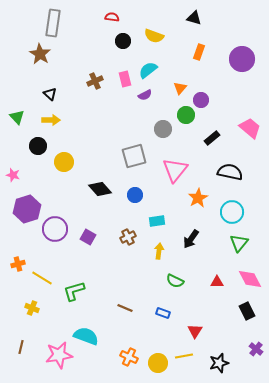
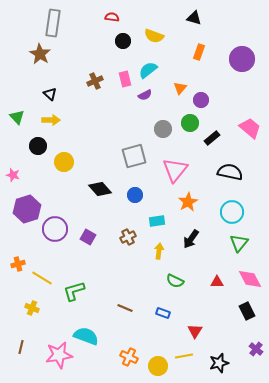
green circle at (186, 115): moved 4 px right, 8 px down
orange star at (198, 198): moved 10 px left, 4 px down
yellow circle at (158, 363): moved 3 px down
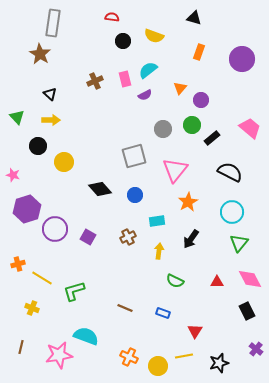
green circle at (190, 123): moved 2 px right, 2 px down
black semicircle at (230, 172): rotated 15 degrees clockwise
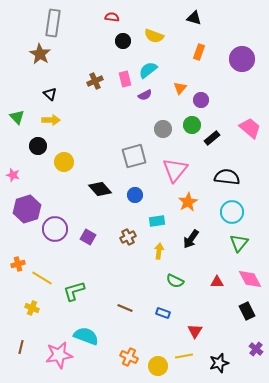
black semicircle at (230, 172): moved 3 px left, 5 px down; rotated 20 degrees counterclockwise
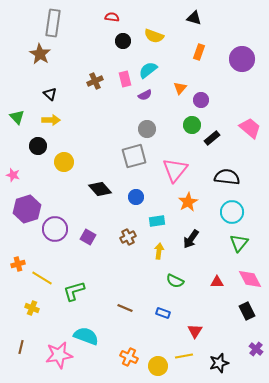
gray circle at (163, 129): moved 16 px left
blue circle at (135, 195): moved 1 px right, 2 px down
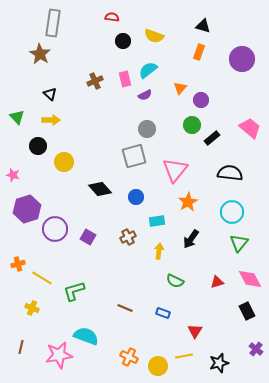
black triangle at (194, 18): moved 9 px right, 8 px down
black semicircle at (227, 177): moved 3 px right, 4 px up
red triangle at (217, 282): rotated 16 degrees counterclockwise
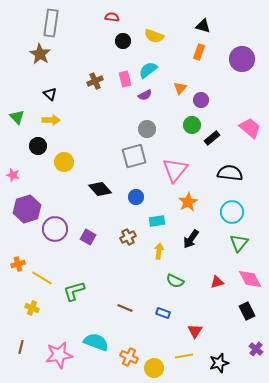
gray rectangle at (53, 23): moved 2 px left
cyan semicircle at (86, 336): moved 10 px right, 6 px down
yellow circle at (158, 366): moved 4 px left, 2 px down
